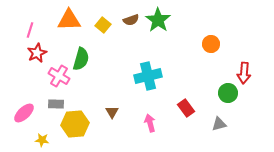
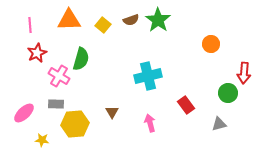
pink line: moved 5 px up; rotated 21 degrees counterclockwise
red rectangle: moved 3 px up
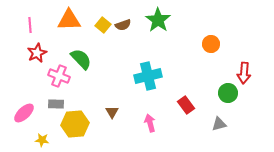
brown semicircle: moved 8 px left, 5 px down
green semicircle: rotated 60 degrees counterclockwise
pink cross: rotated 10 degrees counterclockwise
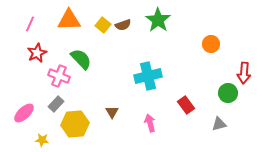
pink line: moved 1 px up; rotated 28 degrees clockwise
gray rectangle: rotated 49 degrees counterclockwise
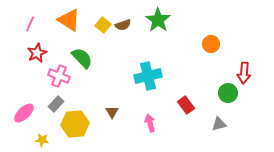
orange triangle: rotated 35 degrees clockwise
green semicircle: moved 1 px right, 1 px up
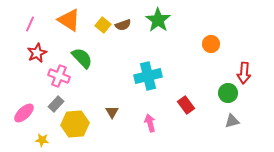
gray triangle: moved 13 px right, 3 px up
